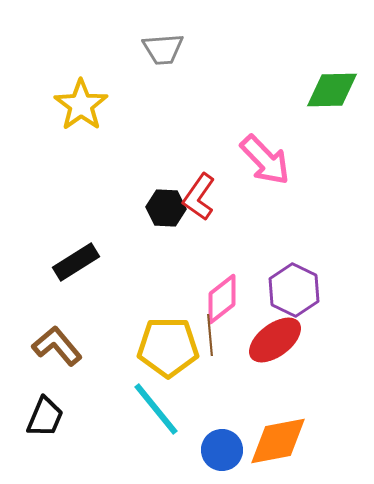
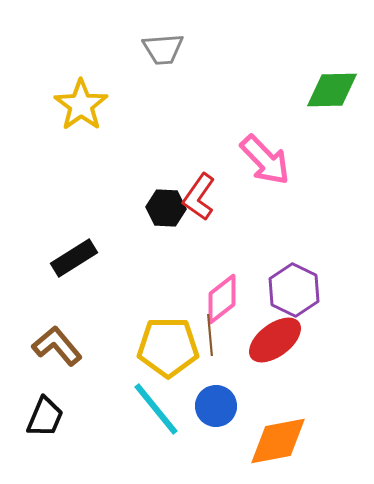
black rectangle: moved 2 px left, 4 px up
blue circle: moved 6 px left, 44 px up
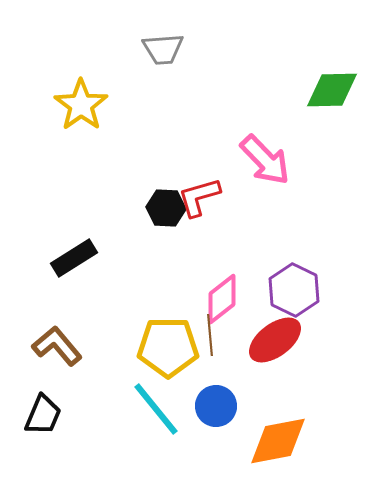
red L-shape: rotated 39 degrees clockwise
black trapezoid: moved 2 px left, 2 px up
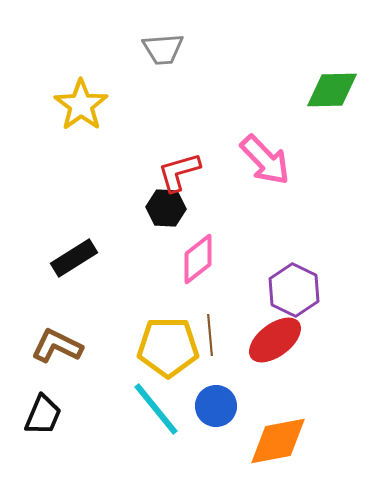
red L-shape: moved 20 px left, 25 px up
pink diamond: moved 24 px left, 40 px up
brown L-shape: rotated 24 degrees counterclockwise
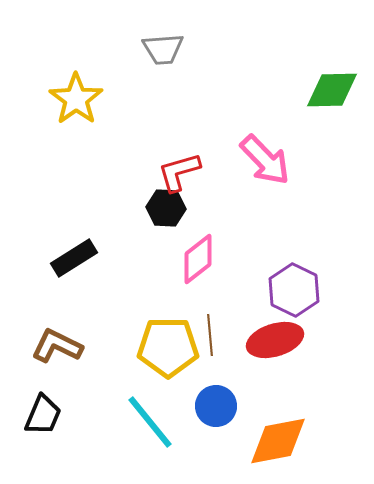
yellow star: moved 5 px left, 6 px up
red ellipse: rotated 20 degrees clockwise
cyan line: moved 6 px left, 13 px down
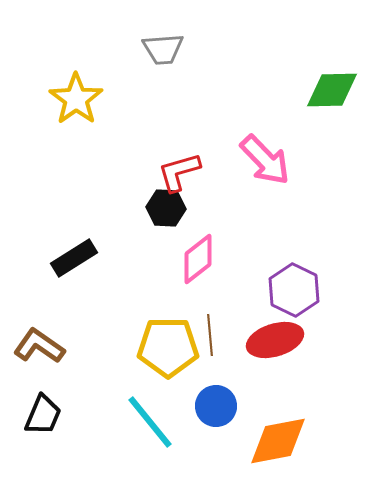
brown L-shape: moved 18 px left; rotated 9 degrees clockwise
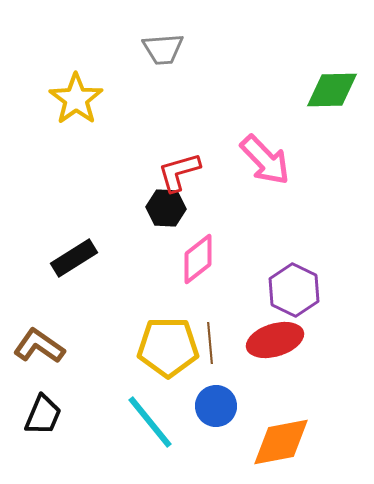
brown line: moved 8 px down
orange diamond: moved 3 px right, 1 px down
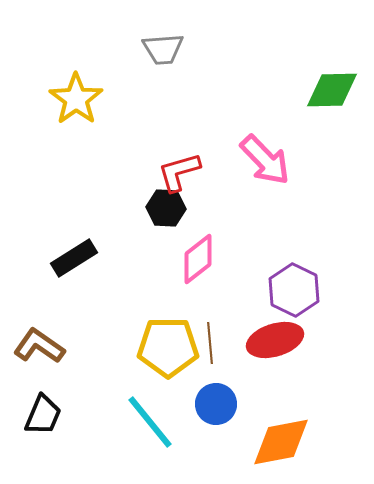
blue circle: moved 2 px up
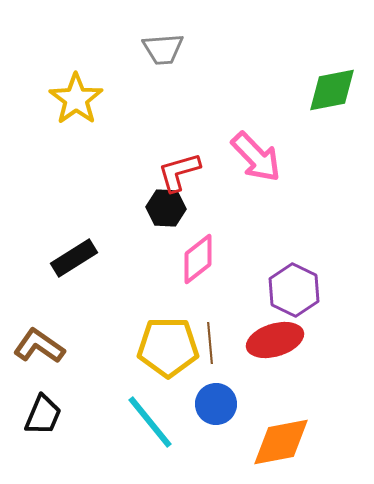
green diamond: rotated 10 degrees counterclockwise
pink arrow: moved 9 px left, 3 px up
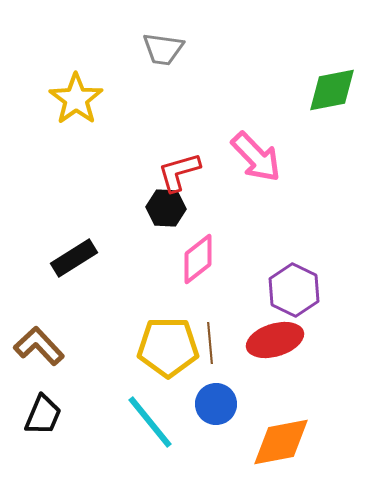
gray trapezoid: rotated 12 degrees clockwise
brown L-shape: rotated 12 degrees clockwise
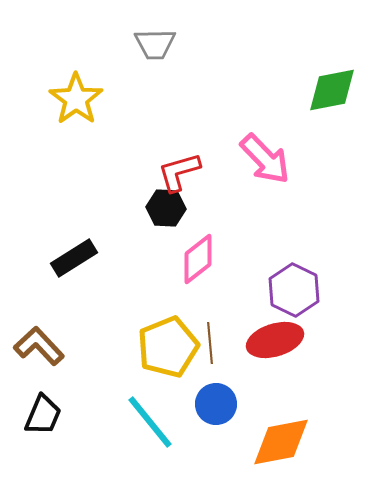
gray trapezoid: moved 8 px left, 5 px up; rotated 9 degrees counterclockwise
pink arrow: moved 9 px right, 2 px down
yellow pentagon: rotated 22 degrees counterclockwise
